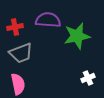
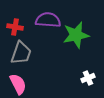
red cross: rotated 21 degrees clockwise
green star: moved 1 px left, 1 px up
gray trapezoid: rotated 50 degrees counterclockwise
pink semicircle: rotated 15 degrees counterclockwise
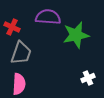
purple semicircle: moved 3 px up
red cross: moved 3 px left; rotated 14 degrees clockwise
pink semicircle: moved 1 px right; rotated 30 degrees clockwise
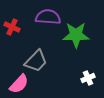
green star: rotated 12 degrees clockwise
gray trapezoid: moved 15 px right, 8 px down; rotated 25 degrees clockwise
pink semicircle: rotated 40 degrees clockwise
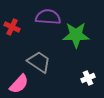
gray trapezoid: moved 3 px right, 1 px down; rotated 100 degrees counterclockwise
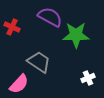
purple semicircle: moved 2 px right; rotated 25 degrees clockwise
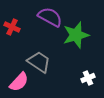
green star: rotated 16 degrees counterclockwise
pink semicircle: moved 2 px up
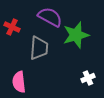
gray trapezoid: moved 14 px up; rotated 60 degrees clockwise
pink semicircle: rotated 130 degrees clockwise
